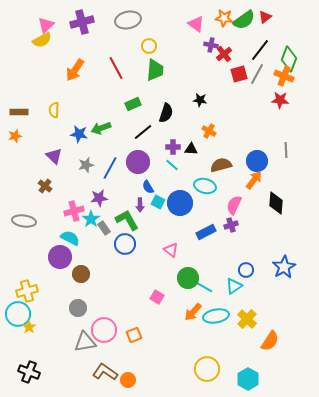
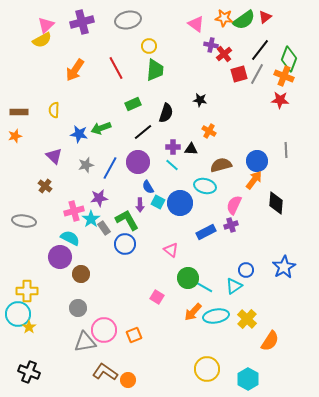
yellow cross at (27, 291): rotated 15 degrees clockwise
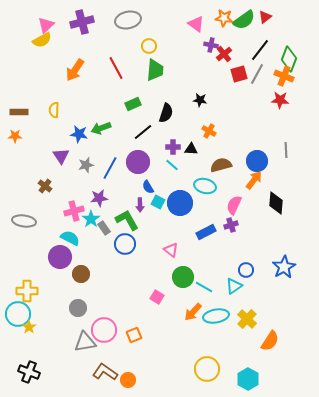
orange star at (15, 136): rotated 16 degrees clockwise
purple triangle at (54, 156): moved 7 px right; rotated 12 degrees clockwise
green circle at (188, 278): moved 5 px left, 1 px up
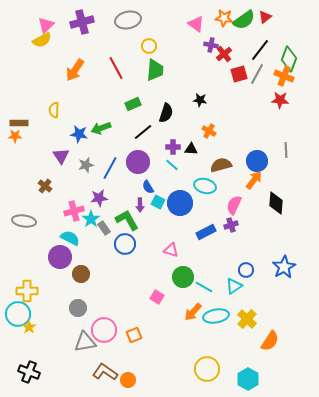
brown rectangle at (19, 112): moved 11 px down
pink triangle at (171, 250): rotated 21 degrees counterclockwise
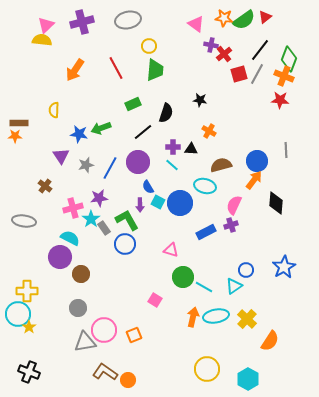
yellow semicircle at (42, 40): rotated 144 degrees counterclockwise
pink cross at (74, 211): moved 1 px left, 3 px up
pink square at (157, 297): moved 2 px left, 3 px down
orange arrow at (193, 312): moved 5 px down; rotated 150 degrees clockwise
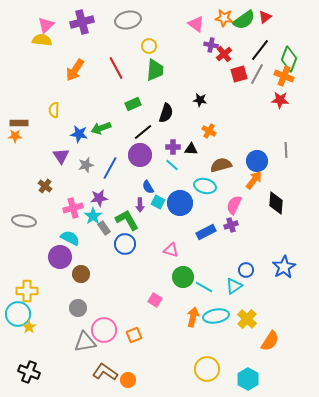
purple circle at (138, 162): moved 2 px right, 7 px up
cyan star at (91, 219): moved 2 px right, 3 px up
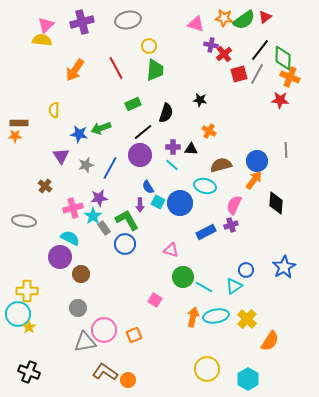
pink triangle at (196, 24): rotated 18 degrees counterclockwise
green diamond at (289, 59): moved 6 px left, 1 px up; rotated 20 degrees counterclockwise
orange cross at (284, 76): moved 6 px right, 1 px down
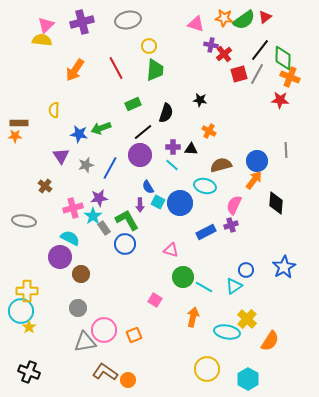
cyan circle at (18, 314): moved 3 px right, 3 px up
cyan ellipse at (216, 316): moved 11 px right, 16 px down; rotated 20 degrees clockwise
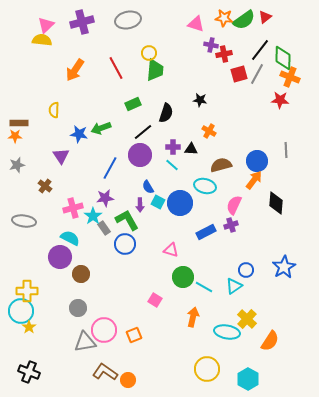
yellow circle at (149, 46): moved 7 px down
red cross at (224, 54): rotated 28 degrees clockwise
gray star at (86, 165): moved 69 px left
purple star at (99, 198): moved 6 px right
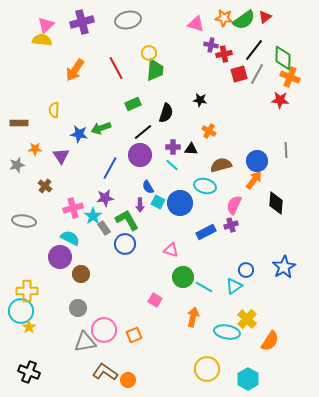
black line at (260, 50): moved 6 px left
orange star at (15, 136): moved 20 px right, 13 px down
